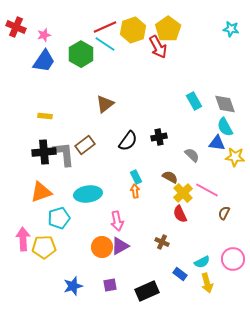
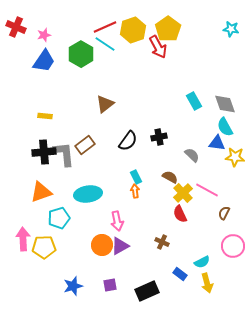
orange circle at (102, 247): moved 2 px up
pink circle at (233, 259): moved 13 px up
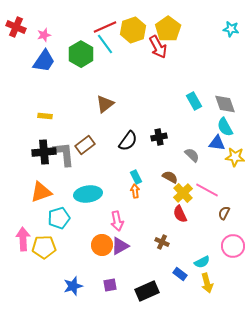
cyan line at (105, 44): rotated 20 degrees clockwise
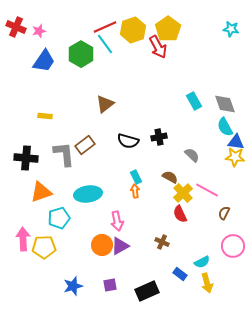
pink star at (44, 35): moved 5 px left, 4 px up
black semicircle at (128, 141): rotated 70 degrees clockwise
blue triangle at (217, 143): moved 19 px right, 1 px up
black cross at (44, 152): moved 18 px left, 6 px down; rotated 10 degrees clockwise
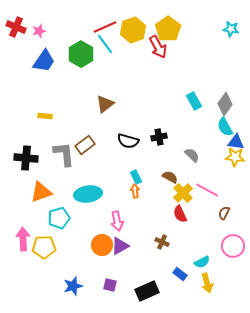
gray diamond at (225, 104): rotated 55 degrees clockwise
purple square at (110, 285): rotated 24 degrees clockwise
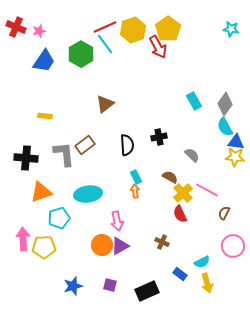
black semicircle at (128, 141): moved 1 px left, 4 px down; rotated 110 degrees counterclockwise
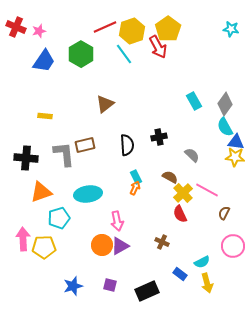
yellow hexagon at (133, 30): moved 1 px left, 1 px down
cyan line at (105, 44): moved 19 px right, 10 px down
brown rectangle at (85, 145): rotated 24 degrees clockwise
orange arrow at (135, 191): moved 3 px up; rotated 32 degrees clockwise
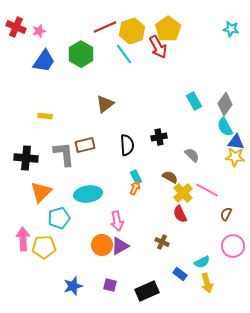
orange triangle at (41, 192): rotated 25 degrees counterclockwise
brown semicircle at (224, 213): moved 2 px right, 1 px down
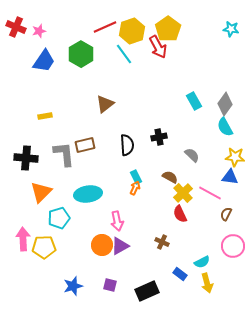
yellow rectangle at (45, 116): rotated 16 degrees counterclockwise
blue triangle at (236, 142): moved 6 px left, 35 px down
pink line at (207, 190): moved 3 px right, 3 px down
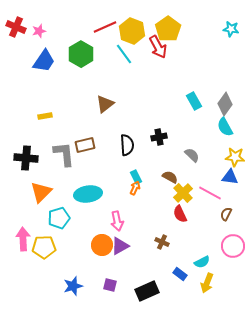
yellow hexagon at (132, 31): rotated 20 degrees counterclockwise
yellow arrow at (207, 283): rotated 36 degrees clockwise
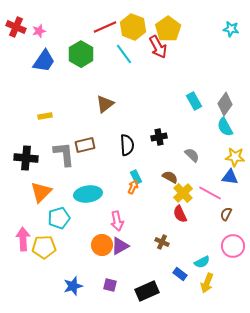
yellow hexagon at (132, 31): moved 1 px right, 4 px up
orange arrow at (135, 188): moved 2 px left, 1 px up
